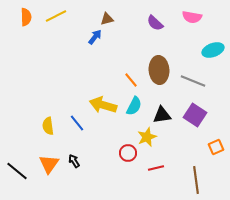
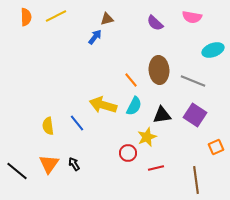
black arrow: moved 3 px down
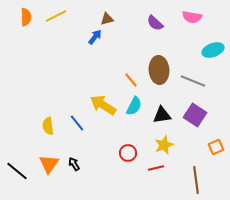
yellow arrow: rotated 16 degrees clockwise
yellow star: moved 17 px right, 8 px down
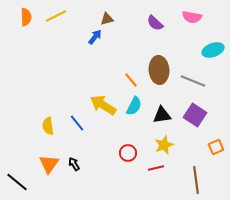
black line: moved 11 px down
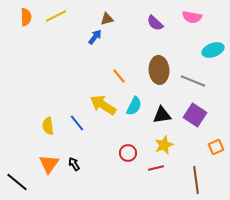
orange line: moved 12 px left, 4 px up
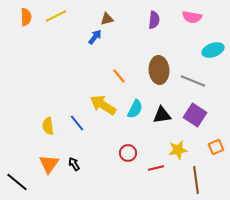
purple semicircle: moved 1 px left, 3 px up; rotated 126 degrees counterclockwise
cyan semicircle: moved 1 px right, 3 px down
yellow star: moved 14 px right, 5 px down; rotated 12 degrees clockwise
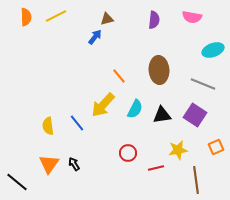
gray line: moved 10 px right, 3 px down
yellow arrow: rotated 80 degrees counterclockwise
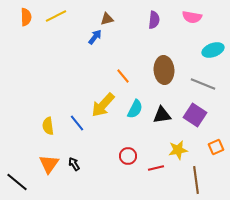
brown ellipse: moved 5 px right
orange line: moved 4 px right
red circle: moved 3 px down
